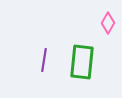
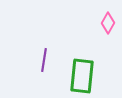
green rectangle: moved 14 px down
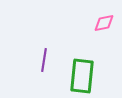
pink diamond: moved 4 px left; rotated 50 degrees clockwise
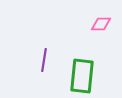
pink diamond: moved 3 px left, 1 px down; rotated 10 degrees clockwise
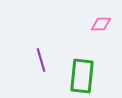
purple line: moved 3 px left; rotated 25 degrees counterclockwise
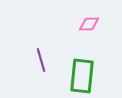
pink diamond: moved 12 px left
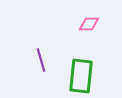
green rectangle: moved 1 px left
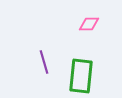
purple line: moved 3 px right, 2 px down
